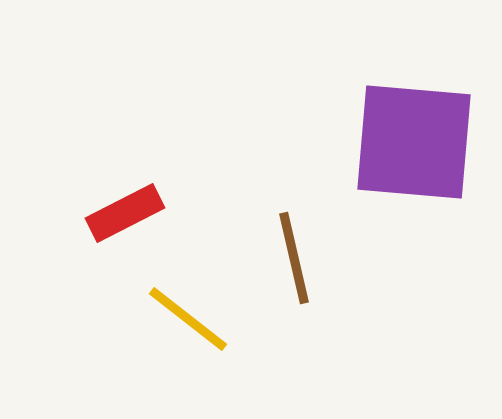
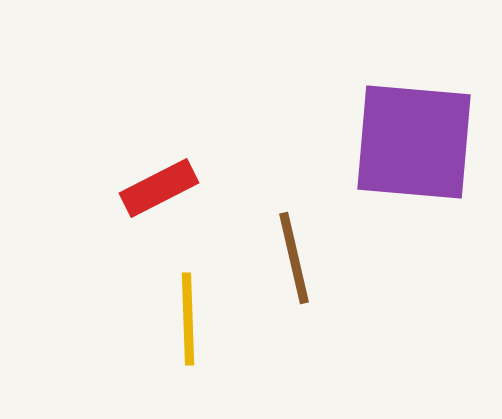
red rectangle: moved 34 px right, 25 px up
yellow line: rotated 50 degrees clockwise
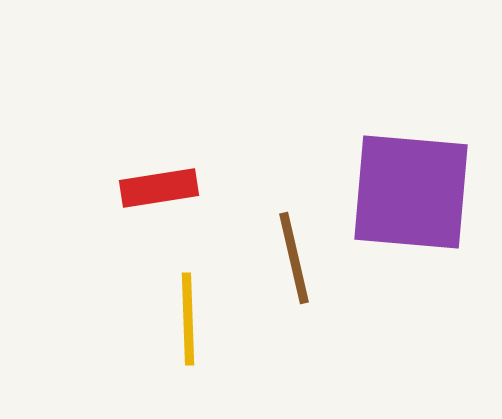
purple square: moved 3 px left, 50 px down
red rectangle: rotated 18 degrees clockwise
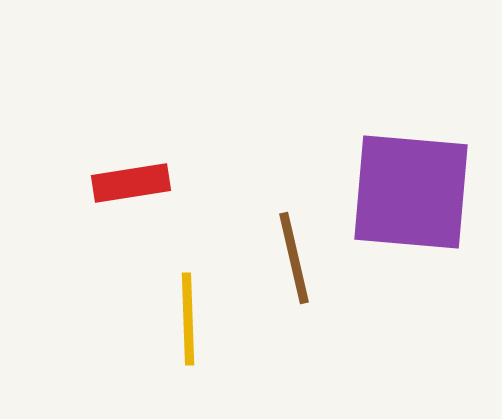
red rectangle: moved 28 px left, 5 px up
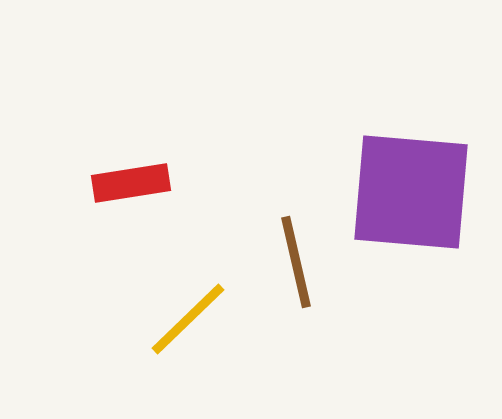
brown line: moved 2 px right, 4 px down
yellow line: rotated 48 degrees clockwise
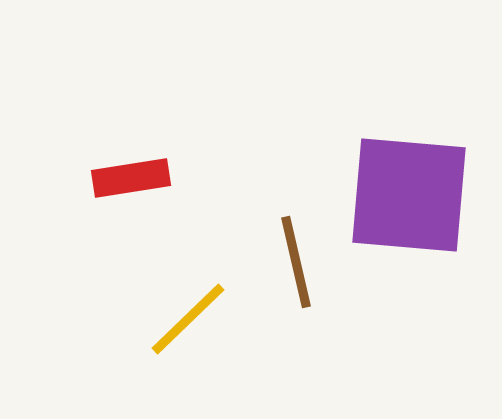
red rectangle: moved 5 px up
purple square: moved 2 px left, 3 px down
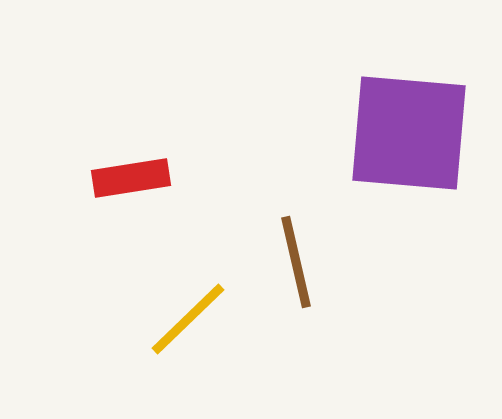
purple square: moved 62 px up
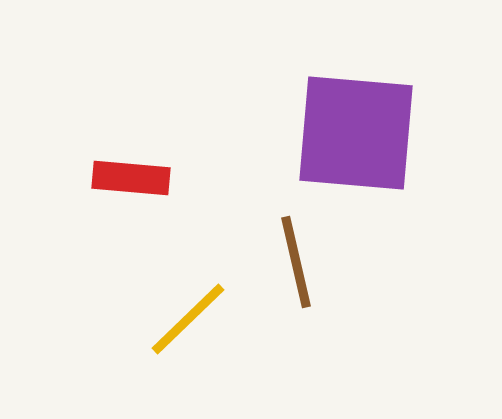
purple square: moved 53 px left
red rectangle: rotated 14 degrees clockwise
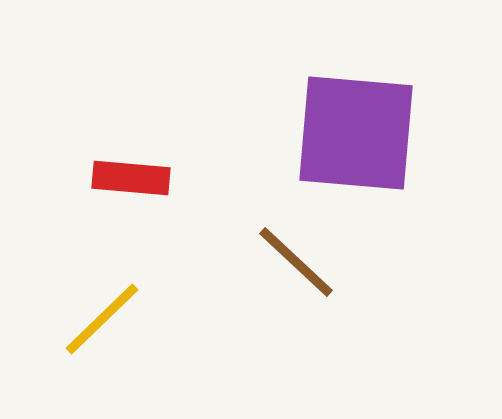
brown line: rotated 34 degrees counterclockwise
yellow line: moved 86 px left
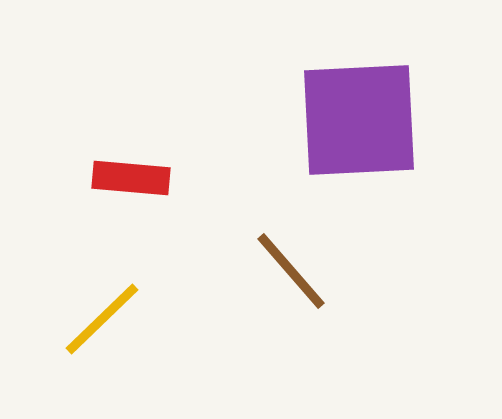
purple square: moved 3 px right, 13 px up; rotated 8 degrees counterclockwise
brown line: moved 5 px left, 9 px down; rotated 6 degrees clockwise
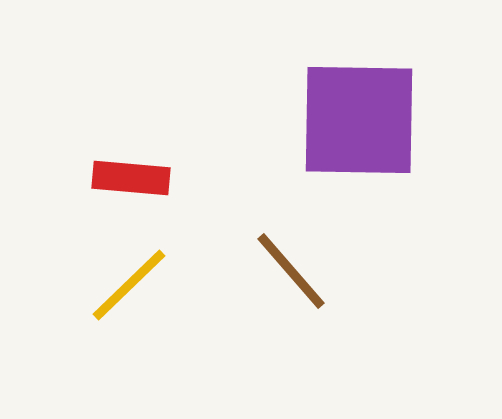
purple square: rotated 4 degrees clockwise
yellow line: moved 27 px right, 34 px up
